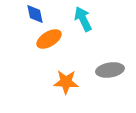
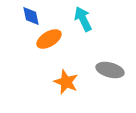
blue diamond: moved 4 px left, 2 px down
gray ellipse: rotated 24 degrees clockwise
orange star: rotated 20 degrees clockwise
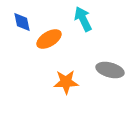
blue diamond: moved 9 px left, 6 px down
orange star: rotated 25 degrees counterclockwise
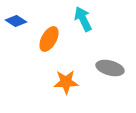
blue diamond: moved 6 px left, 1 px up; rotated 45 degrees counterclockwise
orange ellipse: rotated 30 degrees counterclockwise
gray ellipse: moved 2 px up
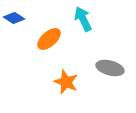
blue diamond: moved 2 px left, 3 px up
orange ellipse: rotated 20 degrees clockwise
orange star: rotated 25 degrees clockwise
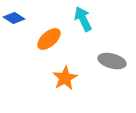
gray ellipse: moved 2 px right, 7 px up
orange star: moved 1 px left, 4 px up; rotated 20 degrees clockwise
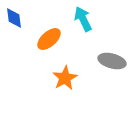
blue diamond: rotated 50 degrees clockwise
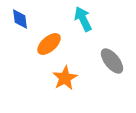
blue diamond: moved 6 px right, 1 px down
orange ellipse: moved 5 px down
gray ellipse: rotated 36 degrees clockwise
